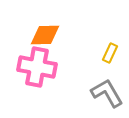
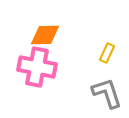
yellow rectangle: moved 3 px left
gray L-shape: rotated 12 degrees clockwise
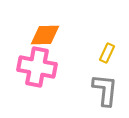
gray L-shape: moved 2 px left, 3 px up; rotated 24 degrees clockwise
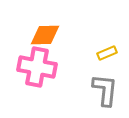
yellow rectangle: rotated 42 degrees clockwise
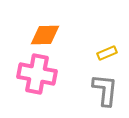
pink cross: moved 7 px down
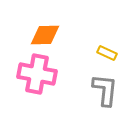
yellow rectangle: rotated 48 degrees clockwise
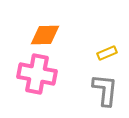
yellow rectangle: rotated 48 degrees counterclockwise
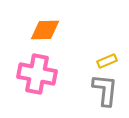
orange diamond: moved 5 px up
yellow rectangle: moved 8 px down
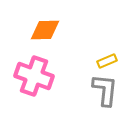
pink cross: moved 3 px left, 2 px down; rotated 9 degrees clockwise
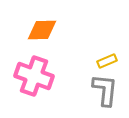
orange diamond: moved 3 px left
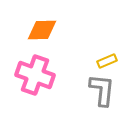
pink cross: moved 1 px right, 1 px up
gray L-shape: moved 3 px left
